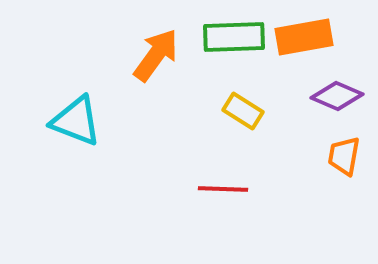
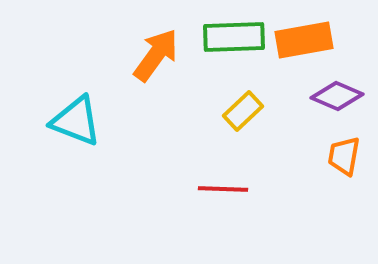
orange rectangle: moved 3 px down
yellow rectangle: rotated 75 degrees counterclockwise
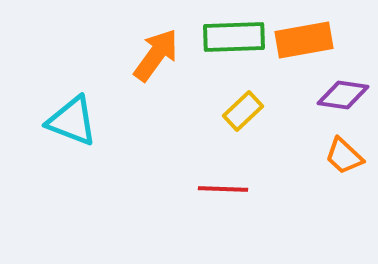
purple diamond: moved 6 px right, 1 px up; rotated 15 degrees counterclockwise
cyan triangle: moved 4 px left
orange trapezoid: rotated 57 degrees counterclockwise
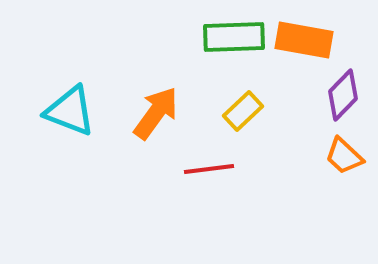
orange rectangle: rotated 20 degrees clockwise
orange arrow: moved 58 px down
purple diamond: rotated 54 degrees counterclockwise
cyan triangle: moved 2 px left, 10 px up
red line: moved 14 px left, 20 px up; rotated 9 degrees counterclockwise
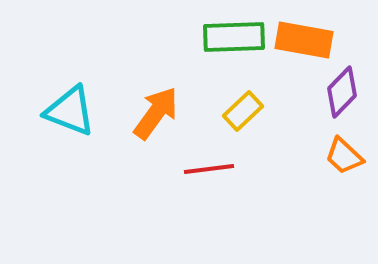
purple diamond: moved 1 px left, 3 px up
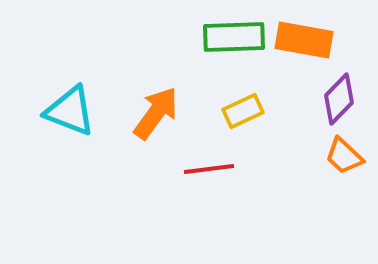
purple diamond: moved 3 px left, 7 px down
yellow rectangle: rotated 18 degrees clockwise
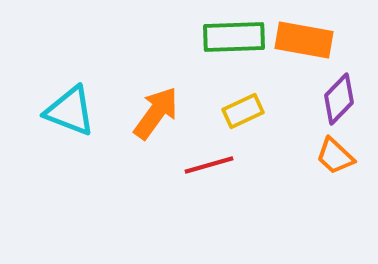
orange trapezoid: moved 9 px left
red line: moved 4 px up; rotated 9 degrees counterclockwise
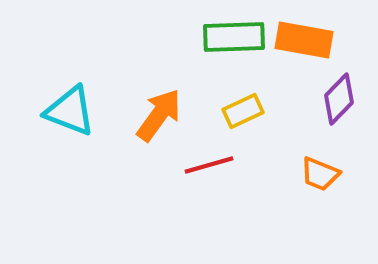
orange arrow: moved 3 px right, 2 px down
orange trapezoid: moved 15 px left, 18 px down; rotated 21 degrees counterclockwise
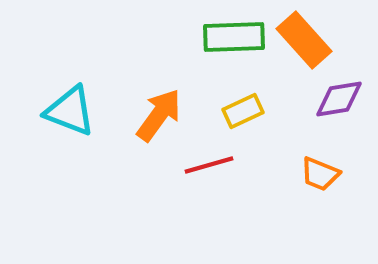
orange rectangle: rotated 38 degrees clockwise
purple diamond: rotated 36 degrees clockwise
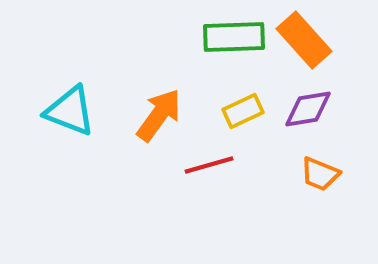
purple diamond: moved 31 px left, 10 px down
